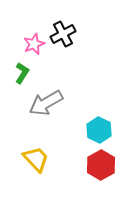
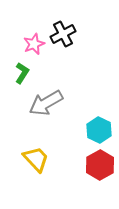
red hexagon: moved 1 px left
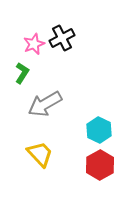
black cross: moved 1 px left, 4 px down
gray arrow: moved 1 px left, 1 px down
yellow trapezoid: moved 4 px right, 5 px up
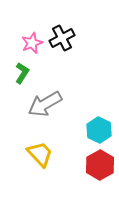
pink star: moved 2 px left, 1 px up
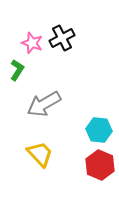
pink star: rotated 30 degrees counterclockwise
green L-shape: moved 5 px left, 3 px up
gray arrow: moved 1 px left
cyan hexagon: rotated 20 degrees counterclockwise
red hexagon: rotated 8 degrees counterclockwise
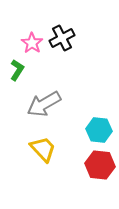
pink star: rotated 15 degrees clockwise
yellow trapezoid: moved 3 px right, 5 px up
red hexagon: rotated 16 degrees counterclockwise
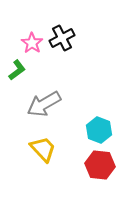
green L-shape: rotated 20 degrees clockwise
cyan hexagon: rotated 15 degrees clockwise
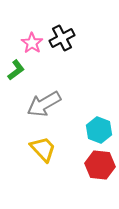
green L-shape: moved 1 px left
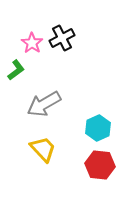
cyan hexagon: moved 1 px left, 2 px up; rotated 15 degrees clockwise
